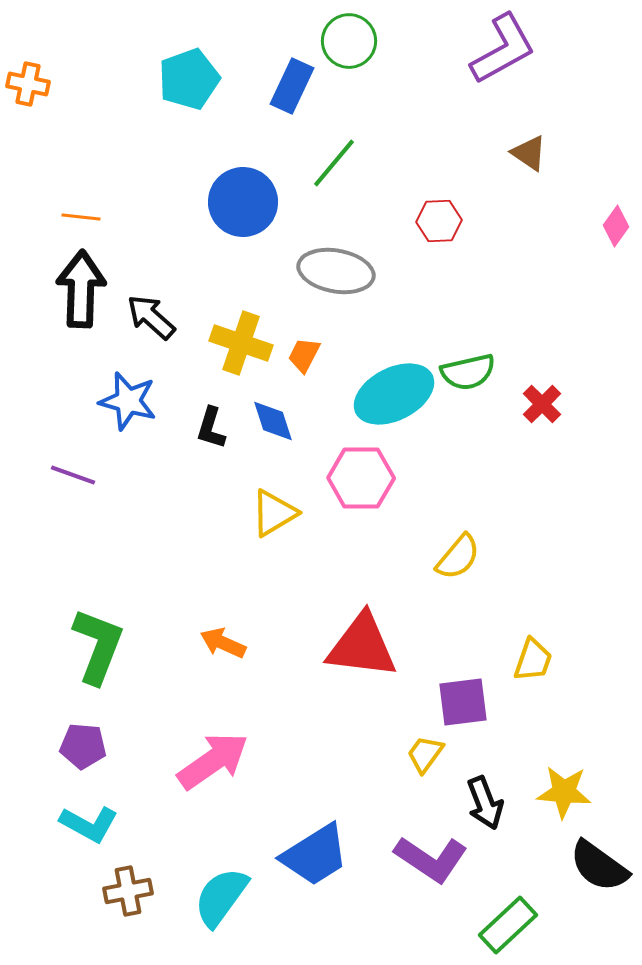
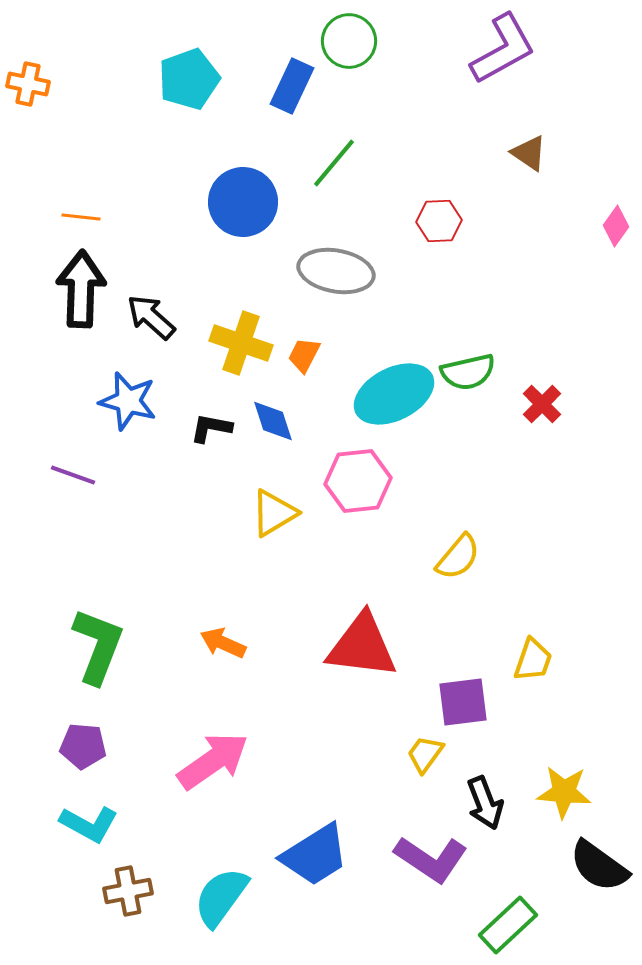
black L-shape at (211, 428): rotated 84 degrees clockwise
pink hexagon at (361, 478): moved 3 px left, 3 px down; rotated 6 degrees counterclockwise
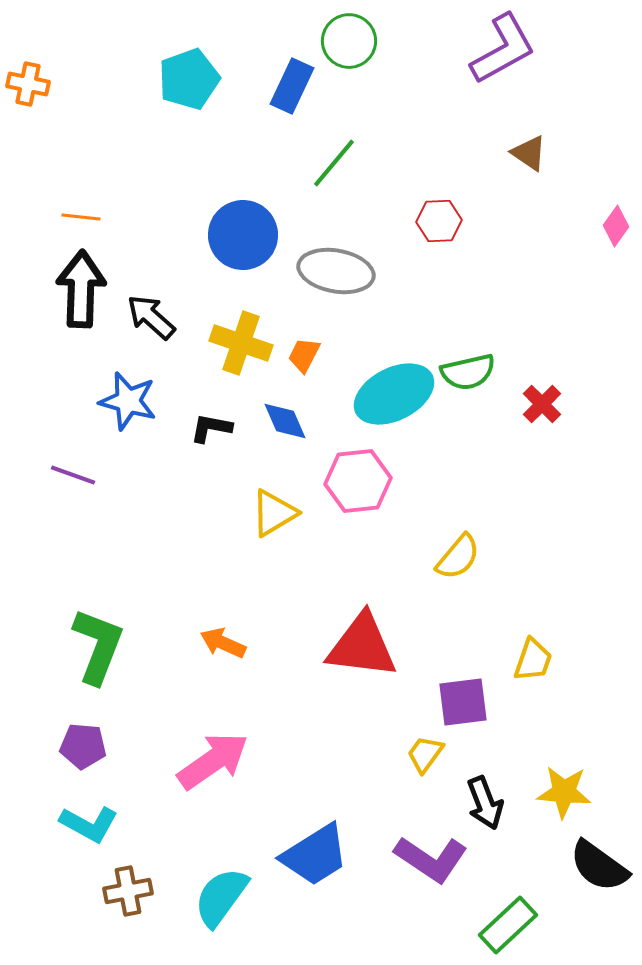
blue circle at (243, 202): moved 33 px down
blue diamond at (273, 421): moved 12 px right; rotated 6 degrees counterclockwise
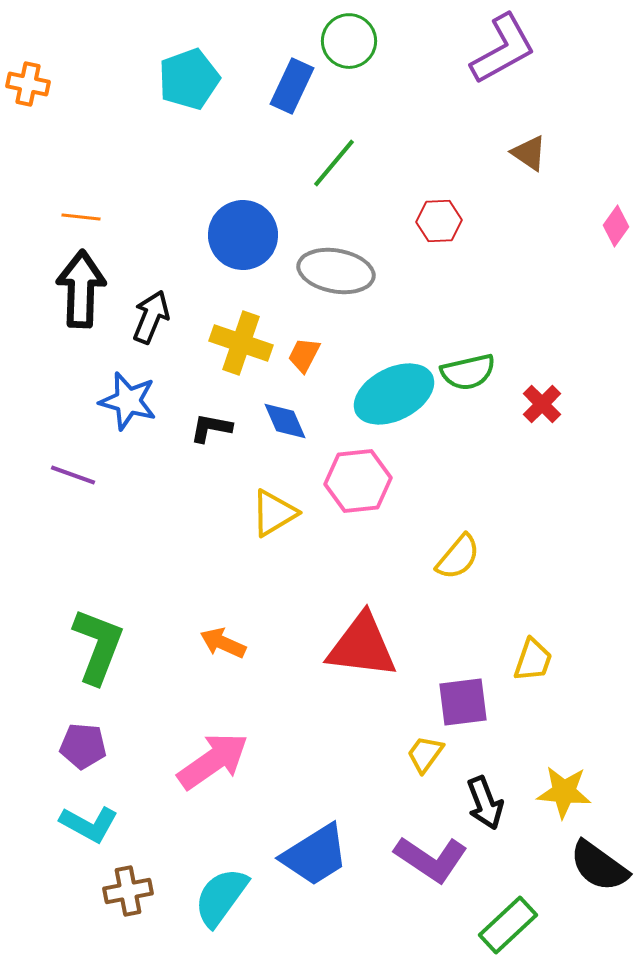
black arrow at (151, 317): rotated 70 degrees clockwise
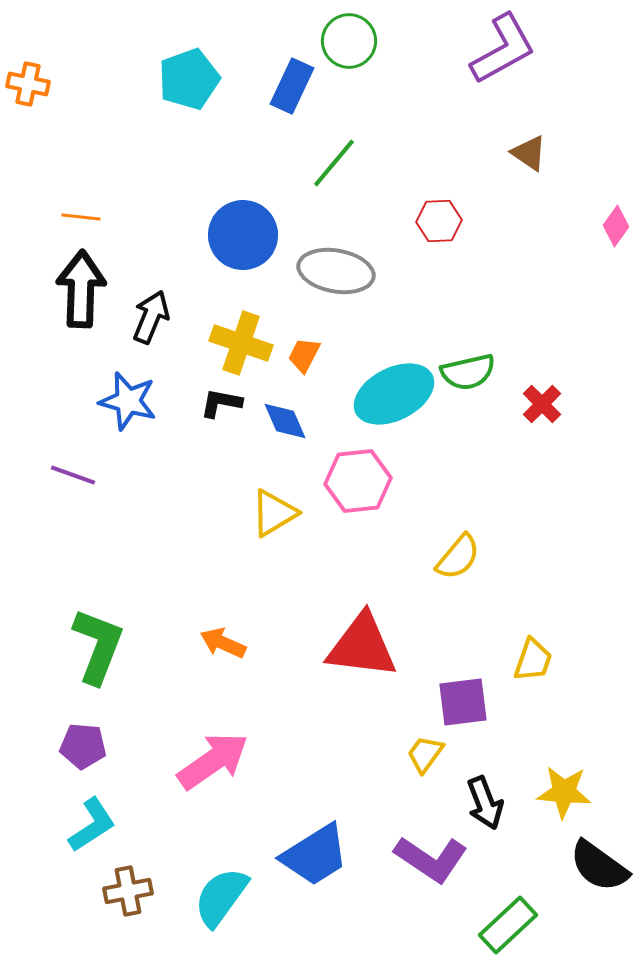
black L-shape at (211, 428): moved 10 px right, 25 px up
cyan L-shape at (89, 824): moved 3 px right, 1 px down; rotated 62 degrees counterclockwise
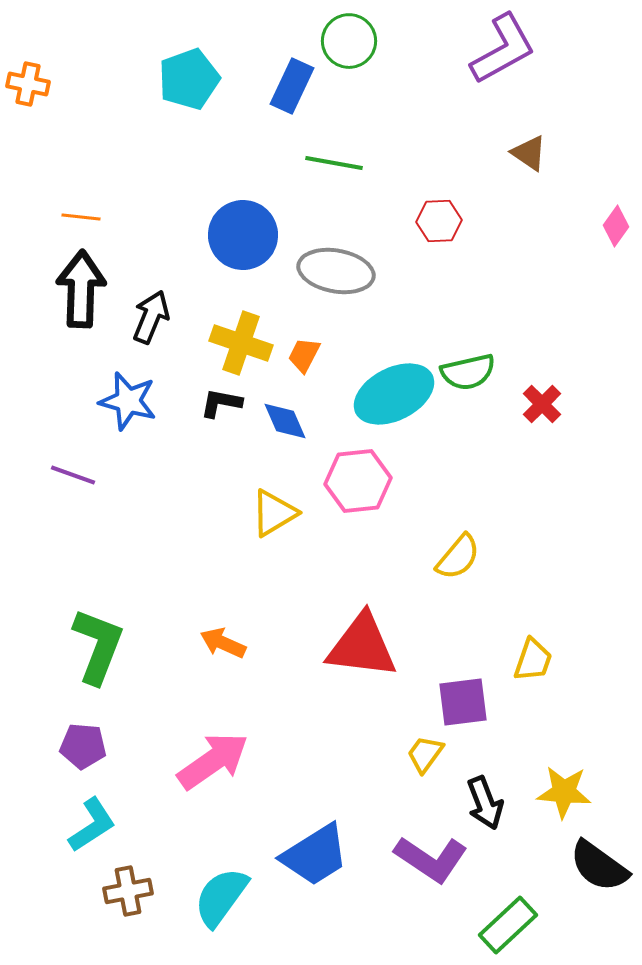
green line at (334, 163): rotated 60 degrees clockwise
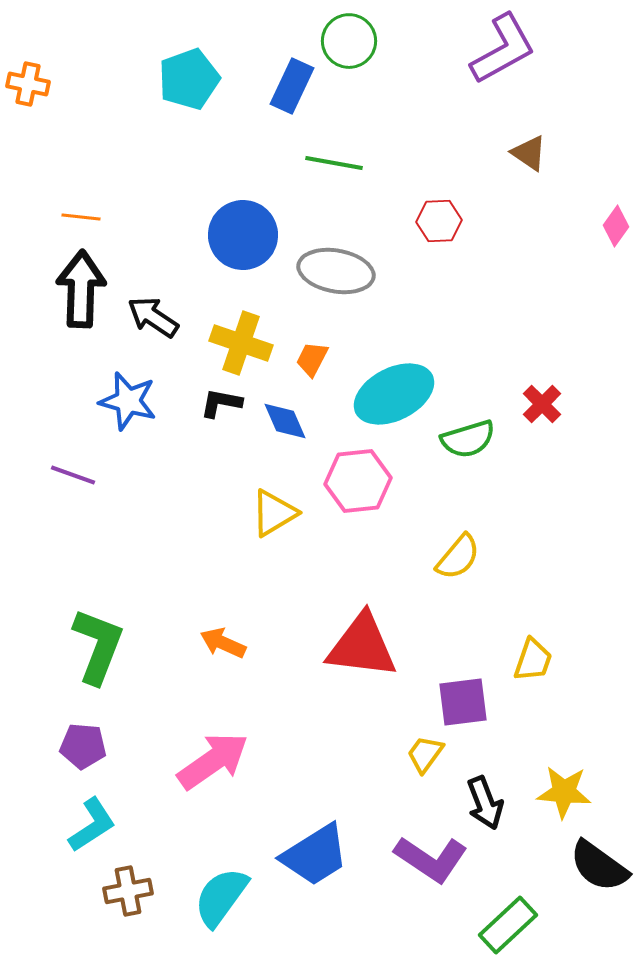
black arrow at (151, 317): moved 2 px right; rotated 78 degrees counterclockwise
orange trapezoid at (304, 355): moved 8 px right, 4 px down
green semicircle at (468, 372): moved 67 px down; rotated 4 degrees counterclockwise
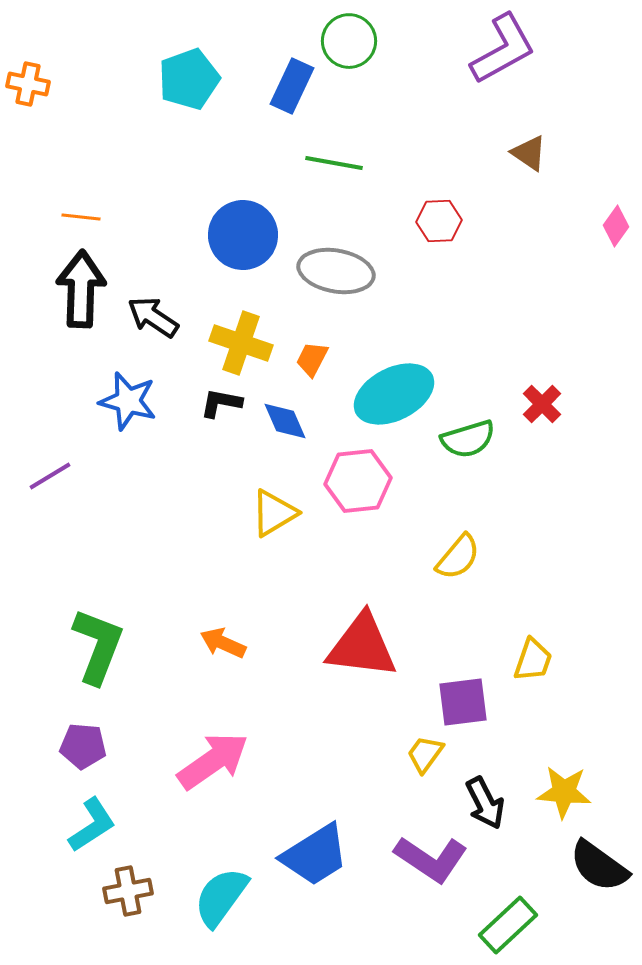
purple line at (73, 475): moved 23 px left, 1 px down; rotated 51 degrees counterclockwise
black arrow at (485, 803): rotated 6 degrees counterclockwise
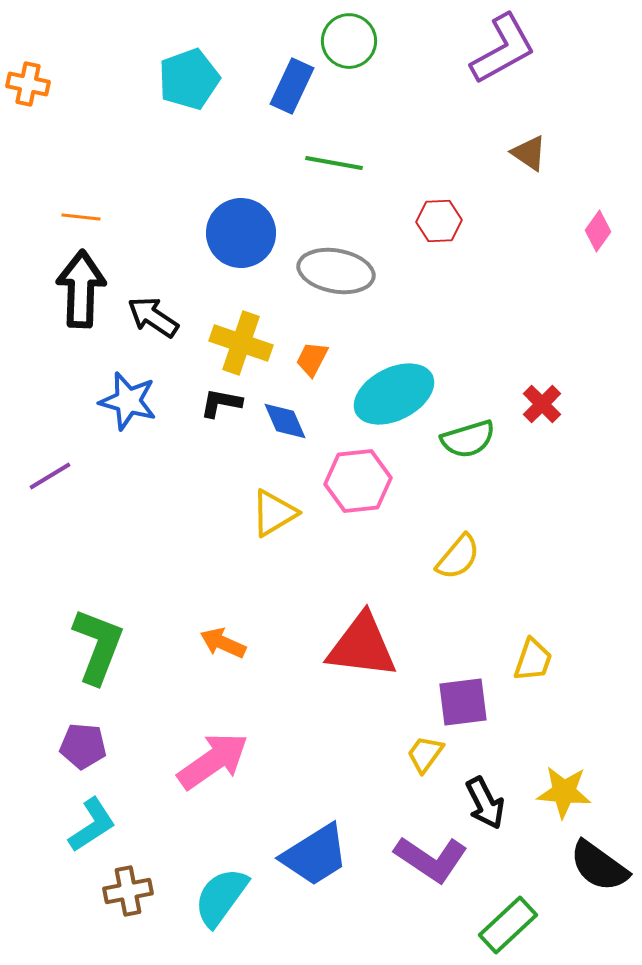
pink diamond at (616, 226): moved 18 px left, 5 px down
blue circle at (243, 235): moved 2 px left, 2 px up
